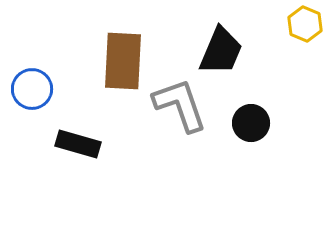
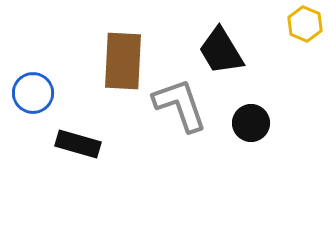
black trapezoid: rotated 126 degrees clockwise
blue circle: moved 1 px right, 4 px down
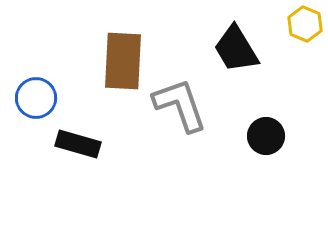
black trapezoid: moved 15 px right, 2 px up
blue circle: moved 3 px right, 5 px down
black circle: moved 15 px right, 13 px down
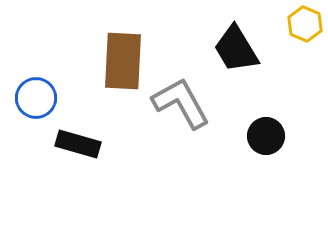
gray L-shape: moved 1 px right, 2 px up; rotated 10 degrees counterclockwise
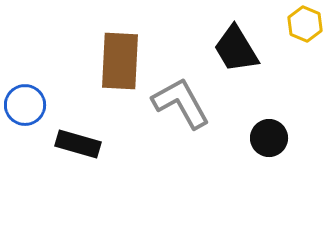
brown rectangle: moved 3 px left
blue circle: moved 11 px left, 7 px down
black circle: moved 3 px right, 2 px down
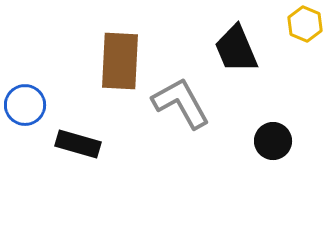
black trapezoid: rotated 8 degrees clockwise
black circle: moved 4 px right, 3 px down
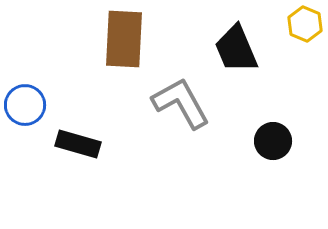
brown rectangle: moved 4 px right, 22 px up
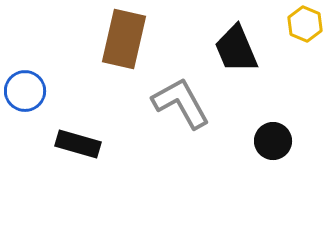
brown rectangle: rotated 10 degrees clockwise
blue circle: moved 14 px up
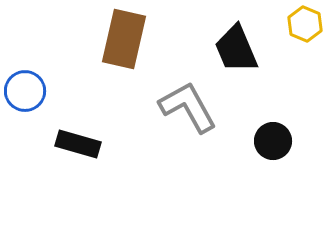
gray L-shape: moved 7 px right, 4 px down
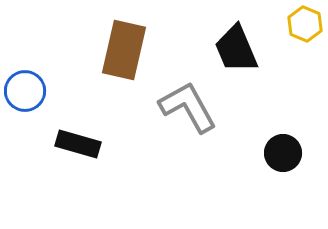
brown rectangle: moved 11 px down
black circle: moved 10 px right, 12 px down
